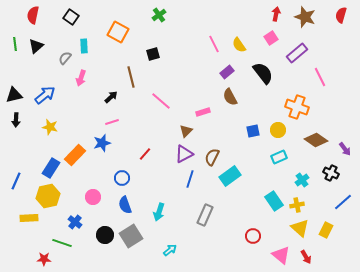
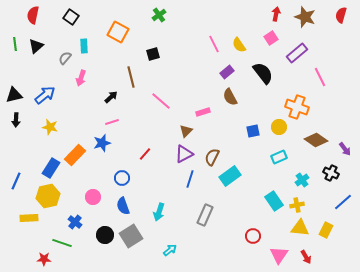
yellow circle at (278, 130): moved 1 px right, 3 px up
blue semicircle at (125, 205): moved 2 px left, 1 px down
yellow triangle at (300, 228): rotated 36 degrees counterclockwise
pink triangle at (281, 255): moved 2 px left; rotated 24 degrees clockwise
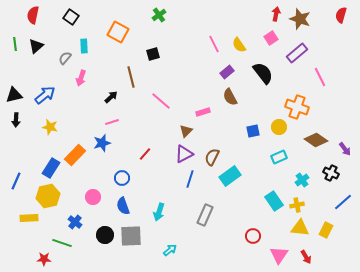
brown star at (305, 17): moved 5 px left, 2 px down
gray square at (131, 236): rotated 30 degrees clockwise
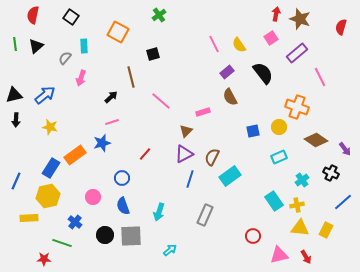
red semicircle at (341, 15): moved 12 px down
orange rectangle at (75, 155): rotated 10 degrees clockwise
pink triangle at (279, 255): rotated 42 degrees clockwise
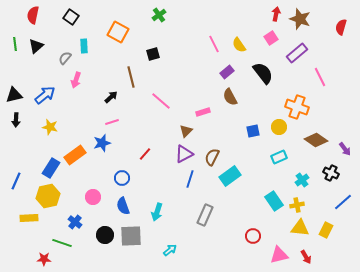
pink arrow at (81, 78): moved 5 px left, 2 px down
cyan arrow at (159, 212): moved 2 px left
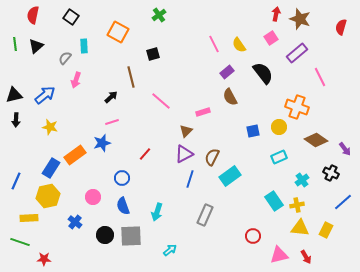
green line at (62, 243): moved 42 px left, 1 px up
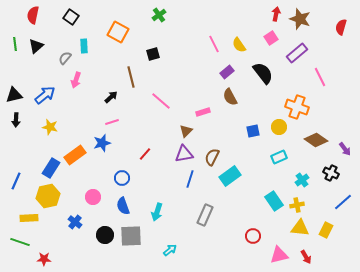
purple triangle at (184, 154): rotated 18 degrees clockwise
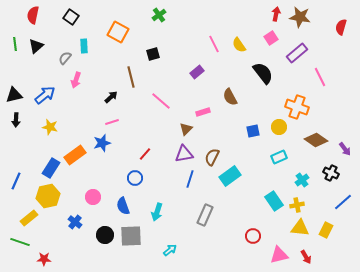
brown star at (300, 19): moved 2 px up; rotated 10 degrees counterclockwise
purple rectangle at (227, 72): moved 30 px left
brown triangle at (186, 131): moved 2 px up
blue circle at (122, 178): moved 13 px right
yellow rectangle at (29, 218): rotated 36 degrees counterclockwise
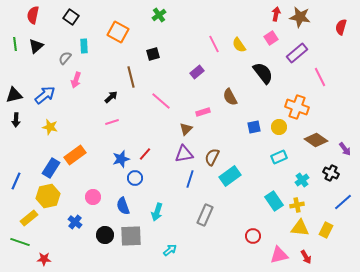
blue square at (253, 131): moved 1 px right, 4 px up
blue star at (102, 143): moved 19 px right, 16 px down
